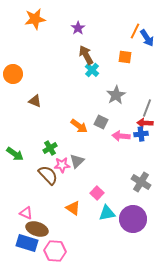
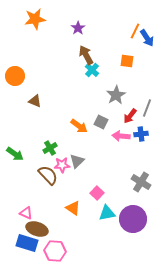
orange square: moved 2 px right, 4 px down
orange circle: moved 2 px right, 2 px down
red arrow: moved 15 px left, 7 px up; rotated 56 degrees counterclockwise
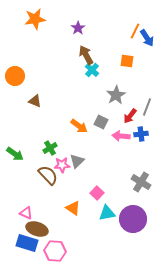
gray line: moved 1 px up
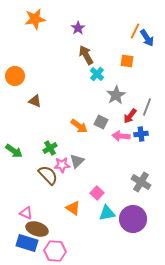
cyan cross: moved 5 px right, 4 px down
green arrow: moved 1 px left, 3 px up
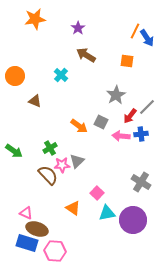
brown arrow: rotated 30 degrees counterclockwise
cyan cross: moved 36 px left, 1 px down
gray line: rotated 24 degrees clockwise
purple circle: moved 1 px down
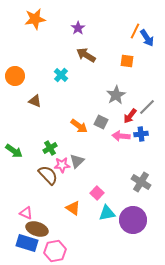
pink hexagon: rotated 15 degrees counterclockwise
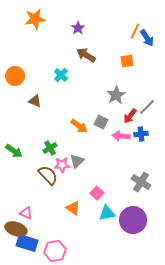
orange square: rotated 16 degrees counterclockwise
brown ellipse: moved 21 px left
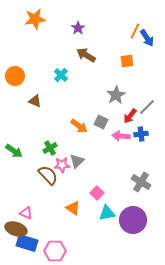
pink hexagon: rotated 10 degrees clockwise
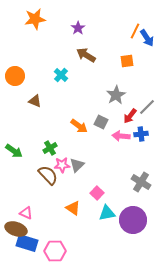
gray triangle: moved 4 px down
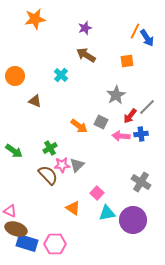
purple star: moved 7 px right; rotated 16 degrees clockwise
pink triangle: moved 16 px left, 2 px up
pink hexagon: moved 7 px up
